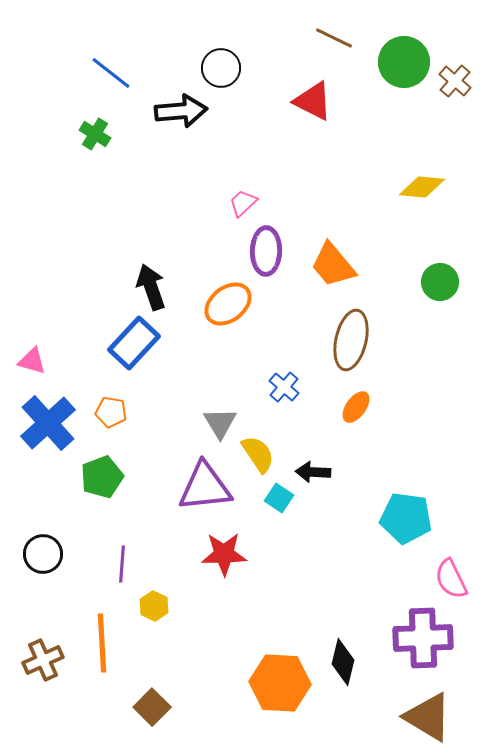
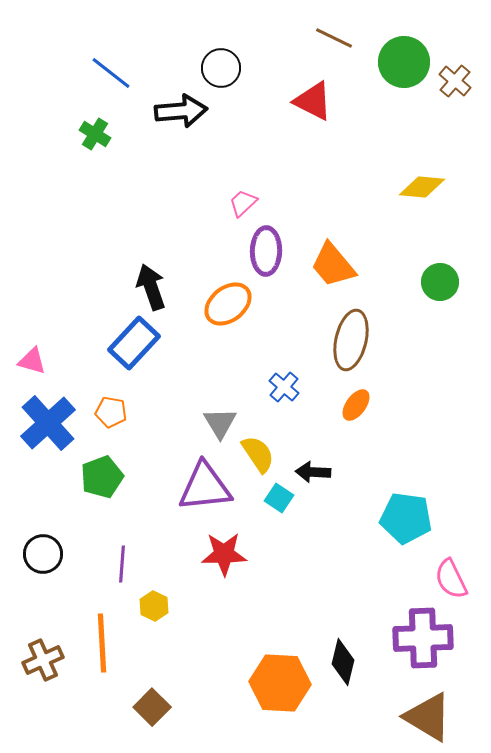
orange ellipse at (356, 407): moved 2 px up
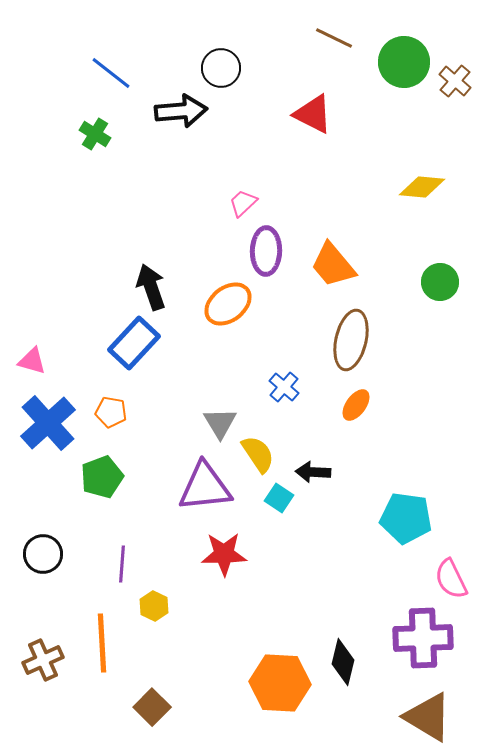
red triangle at (313, 101): moved 13 px down
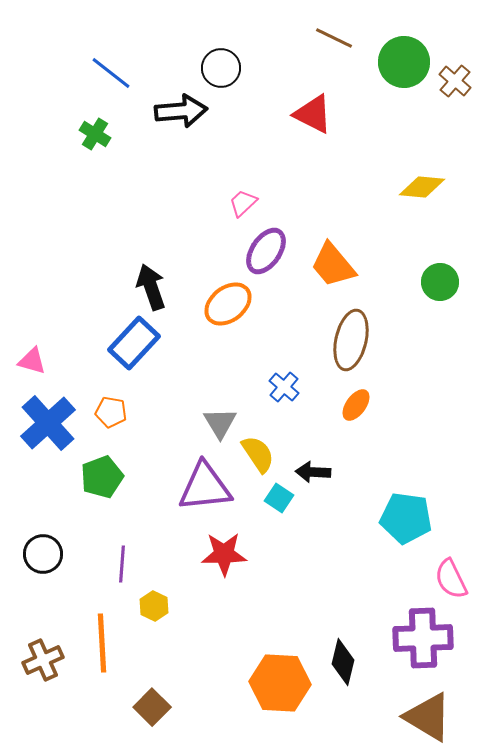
purple ellipse at (266, 251): rotated 33 degrees clockwise
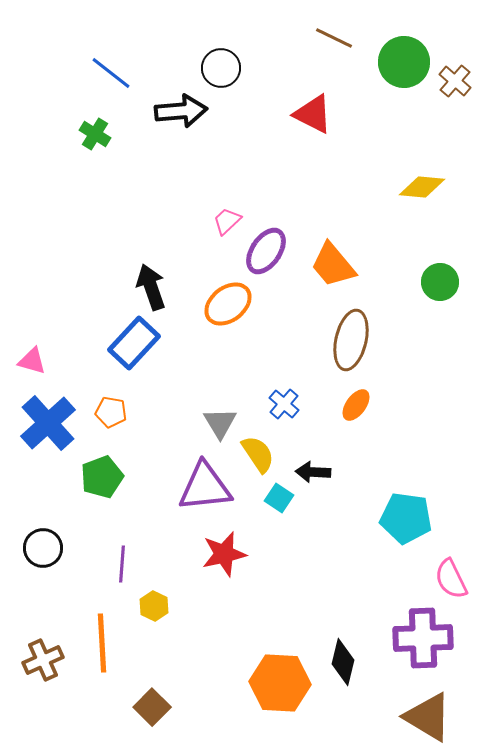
pink trapezoid at (243, 203): moved 16 px left, 18 px down
blue cross at (284, 387): moved 17 px down
black circle at (43, 554): moved 6 px up
red star at (224, 554): rotated 12 degrees counterclockwise
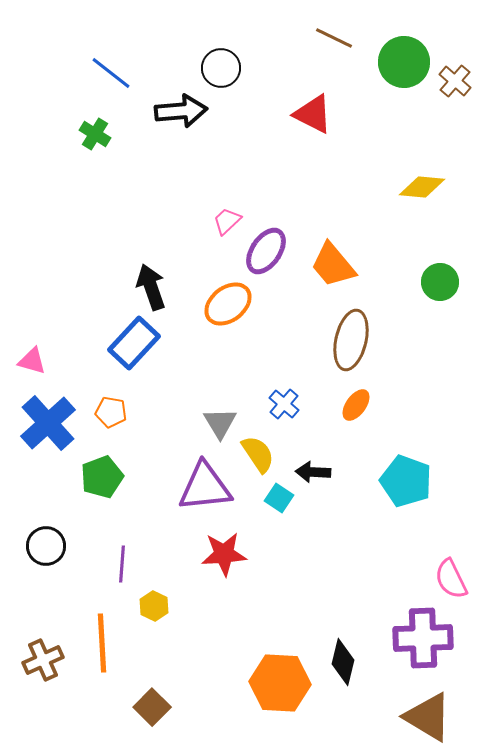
cyan pentagon at (406, 518): moved 37 px up; rotated 12 degrees clockwise
black circle at (43, 548): moved 3 px right, 2 px up
red star at (224, 554): rotated 9 degrees clockwise
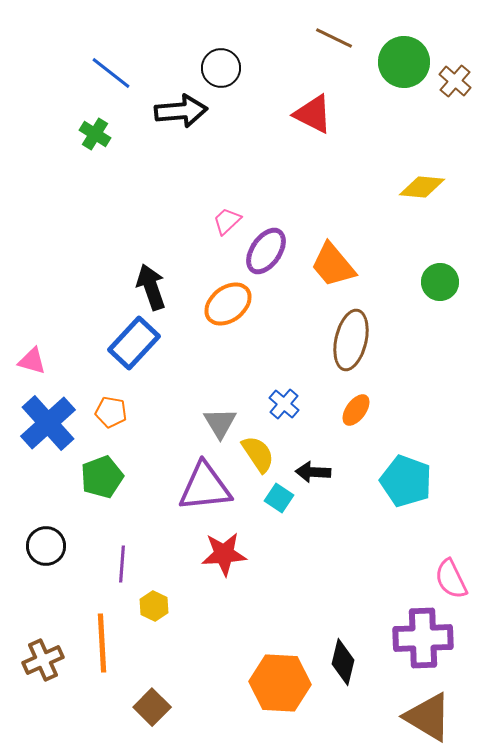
orange ellipse at (356, 405): moved 5 px down
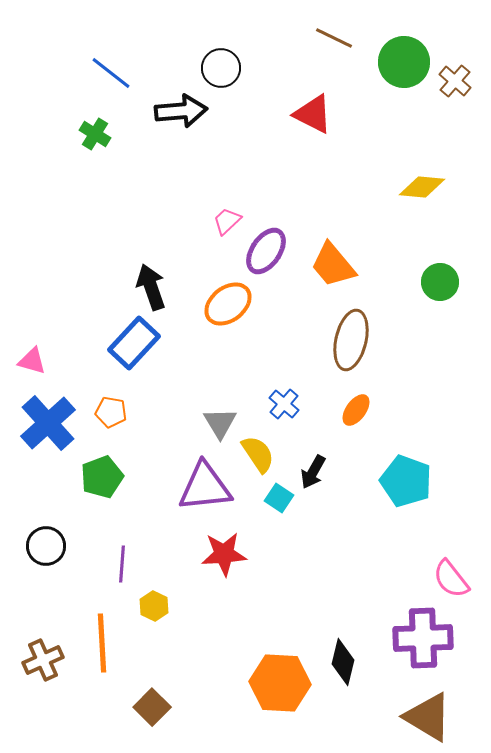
black arrow at (313, 472): rotated 64 degrees counterclockwise
pink semicircle at (451, 579): rotated 12 degrees counterclockwise
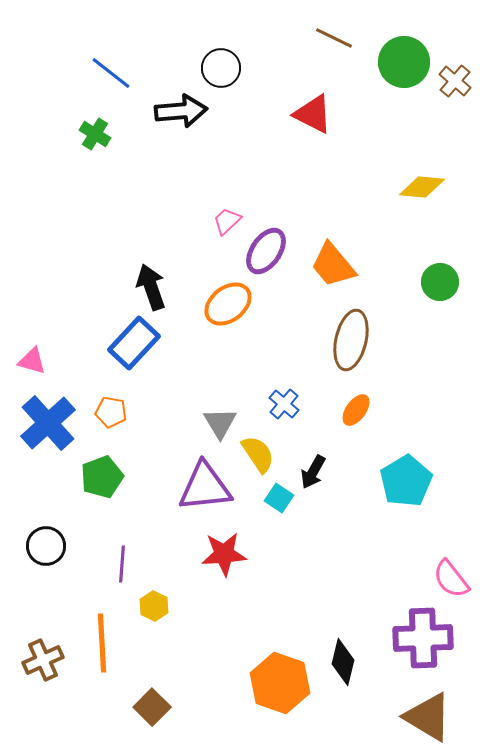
cyan pentagon at (406, 481): rotated 21 degrees clockwise
orange hexagon at (280, 683): rotated 16 degrees clockwise
